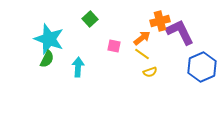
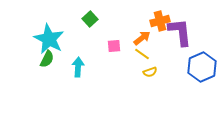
purple L-shape: rotated 20 degrees clockwise
cyan star: rotated 8 degrees clockwise
pink square: rotated 16 degrees counterclockwise
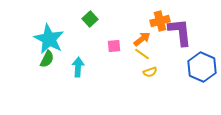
orange arrow: moved 1 px down
blue hexagon: rotated 12 degrees counterclockwise
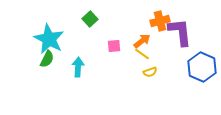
orange arrow: moved 2 px down
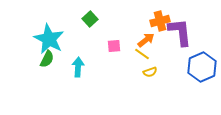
orange arrow: moved 4 px right, 1 px up
blue hexagon: rotated 12 degrees clockwise
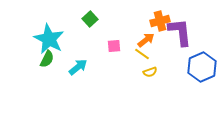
cyan arrow: rotated 48 degrees clockwise
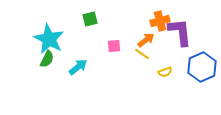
green square: rotated 28 degrees clockwise
yellow semicircle: moved 15 px right
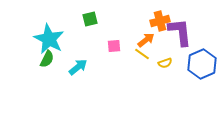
blue hexagon: moved 3 px up
yellow semicircle: moved 9 px up
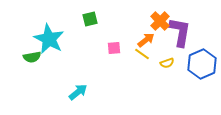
orange cross: rotated 30 degrees counterclockwise
purple L-shape: rotated 16 degrees clockwise
pink square: moved 2 px down
green semicircle: moved 15 px left, 2 px up; rotated 54 degrees clockwise
yellow semicircle: moved 2 px right
cyan arrow: moved 25 px down
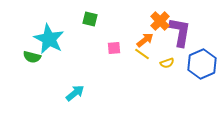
green square: rotated 28 degrees clockwise
orange arrow: moved 1 px left
green semicircle: rotated 24 degrees clockwise
cyan arrow: moved 3 px left, 1 px down
